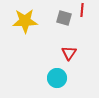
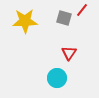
red line: rotated 32 degrees clockwise
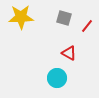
red line: moved 5 px right, 16 px down
yellow star: moved 4 px left, 4 px up
red triangle: rotated 35 degrees counterclockwise
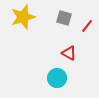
yellow star: moved 2 px right; rotated 15 degrees counterclockwise
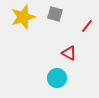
gray square: moved 9 px left, 4 px up
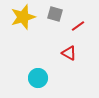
red line: moved 9 px left; rotated 16 degrees clockwise
cyan circle: moved 19 px left
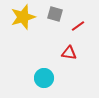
red triangle: rotated 21 degrees counterclockwise
cyan circle: moved 6 px right
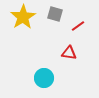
yellow star: rotated 15 degrees counterclockwise
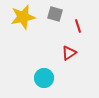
yellow star: rotated 20 degrees clockwise
red line: rotated 72 degrees counterclockwise
red triangle: rotated 42 degrees counterclockwise
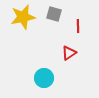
gray square: moved 1 px left
red line: rotated 16 degrees clockwise
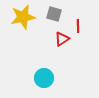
red triangle: moved 7 px left, 14 px up
